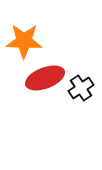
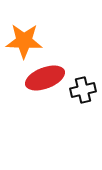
black cross: moved 2 px right, 2 px down; rotated 20 degrees clockwise
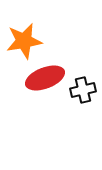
orange star: rotated 12 degrees counterclockwise
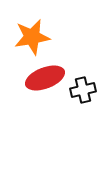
orange star: moved 8 px right, 4 px up
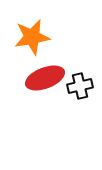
black cross: moved 3 px left, 4 px up
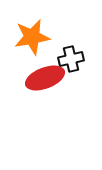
black cross: moved 9 px left, 27 px up
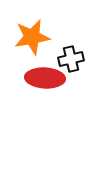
red ellipse: rotated 24 degrees clockwise
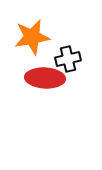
black cross: moved 3 px left
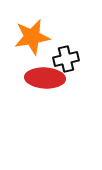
black cross: moved 2 px left
